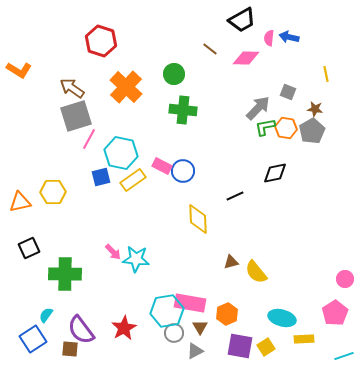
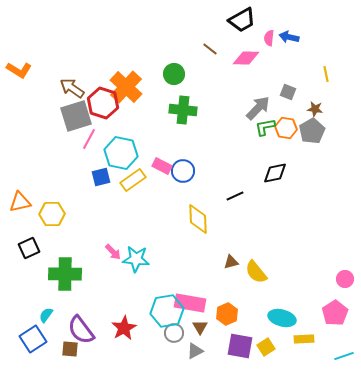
red hexagon at (101, 41): moved 2 px right, 62 px down
yellow hexagon at (53, 192): moved 1 px left, 22 px down
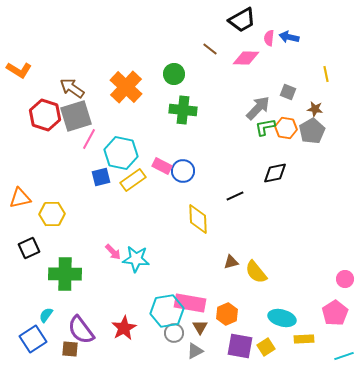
red hexagon at (103, 103): moved 58 px left, 12 px down
orange triangle at (20, 202): moved 4 px up
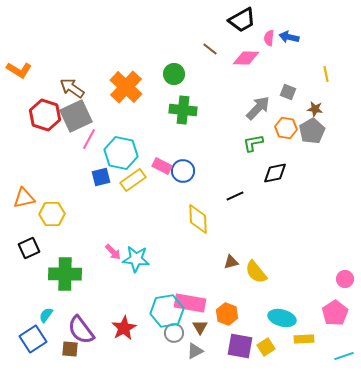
gray square at (76, 116): rotated 8 degrees counterclockwise
green L-shape at (265, 127): moved 12 px left, 16 px down
orange triangle at (20, 198): moved 4 px right
orange hexagon at (227, 314): rotated 15 degrees counterclockwise
